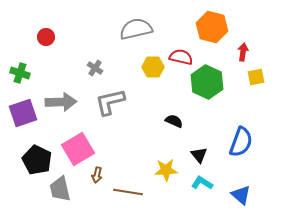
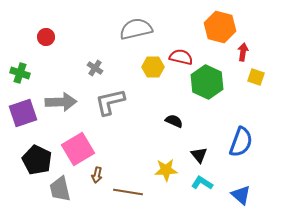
orange hexagon: moved 8 px right
yellow square: rotated 30 degrees clockwise
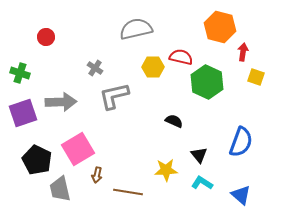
gray L-shape: moved 4 px right, 6 px up
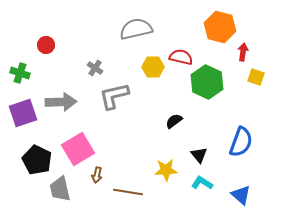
red circle: moved 8 px down
black semicircle: rotated 60 degrees counterclockwise
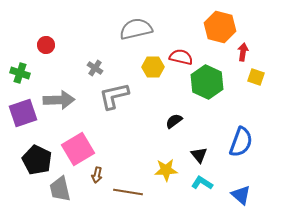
gray arrow: moved 2 px left, 2 px up
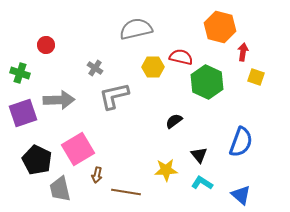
brown line: moved 2 px left
